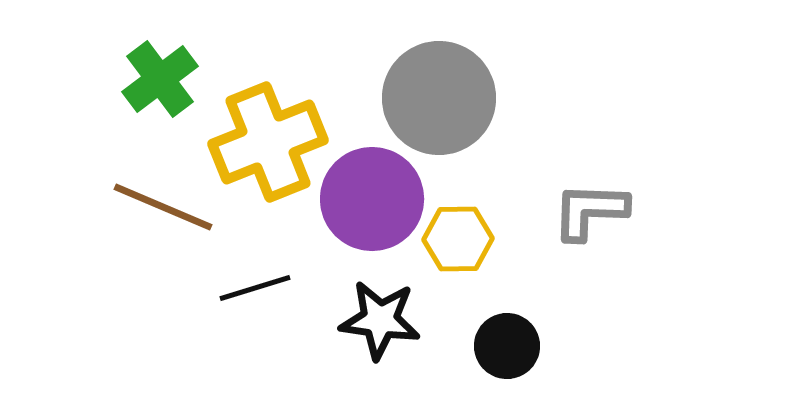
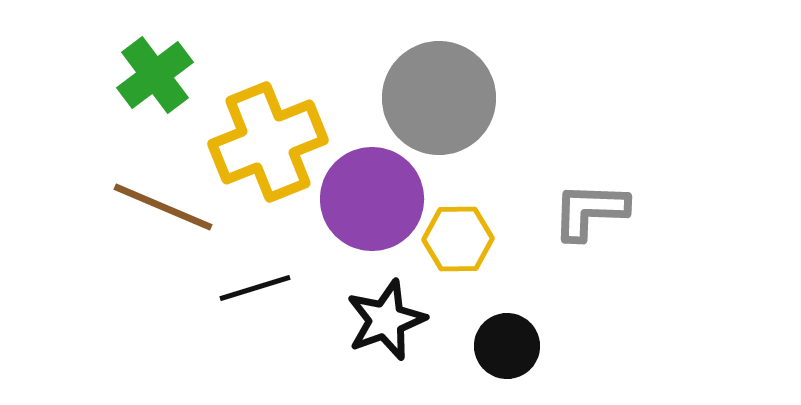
green cross: moved 5 px left, 4 px up
black star: moved 6 px right; rotated 28 degrees counterclockwise
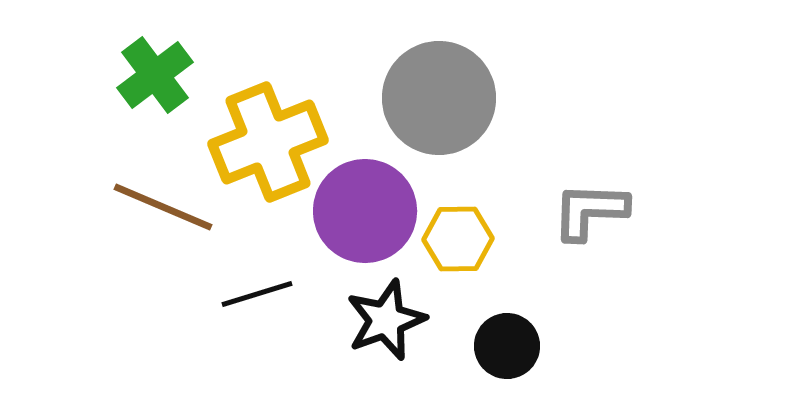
purple circle: moved 7 px left, 12 px down
black line: moved 2 px right, 6 px down
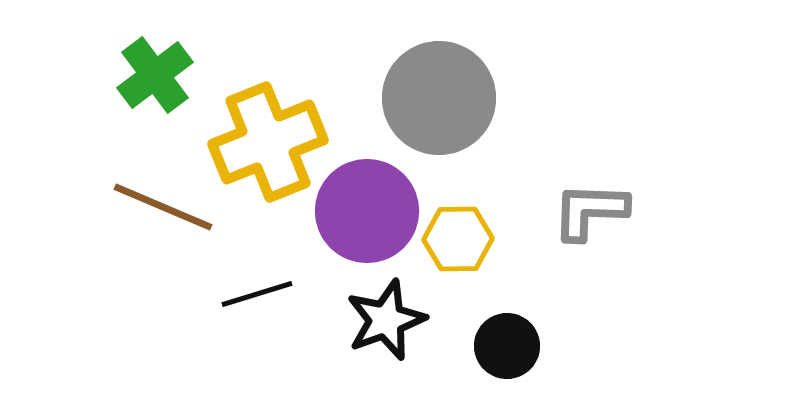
purple circle: moved 2 px right
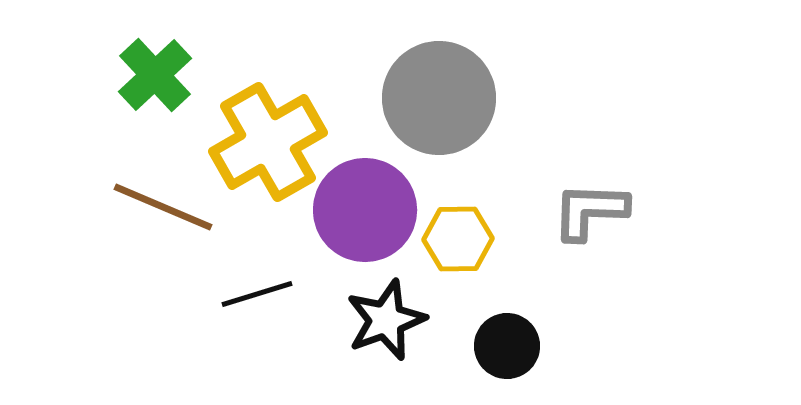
green cross: rotated 6 degrees counterclockwise
yellow cross: rotated 8 degrees counterclockwise
purple circle: moved 2 px left, 1 px up
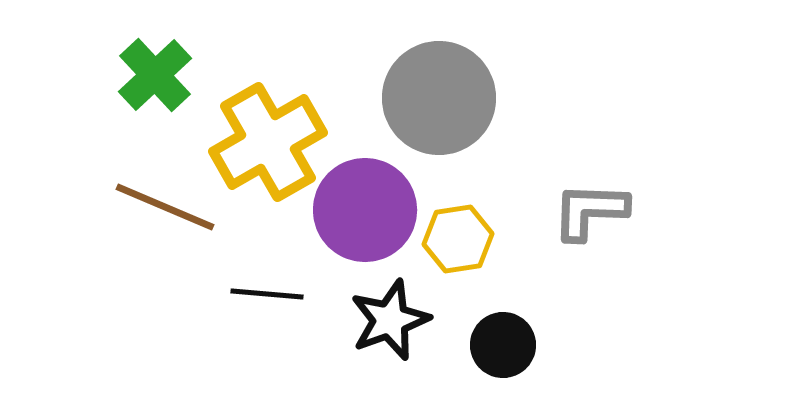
brown line: moved 2 px right
yellow hexagon: rotated 8 degrees counterclockwise
black line: moved 10 px right; rotated 22 degrees clockwise
black star: moved 4 px right
black circle: moved 4 px left, 1 px up
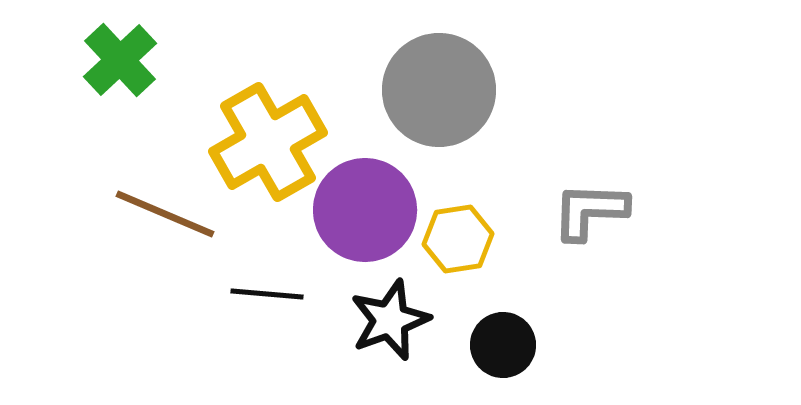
green cross: moved 35 px left, 15 px up
gray circle: moved 8 px up
brown line: moved 7 px down
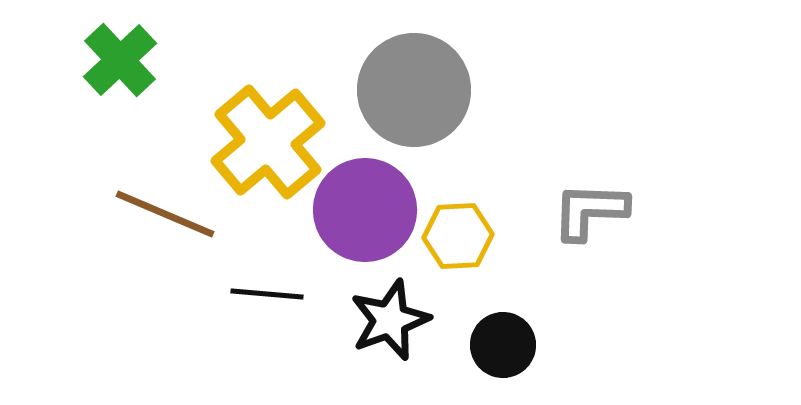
gray circle: moved 25 px left
yellow cross: rotated 10 degrees counterclockwise
yellow hexagon: moved 3 px up; rotated 6 degrees clockwise
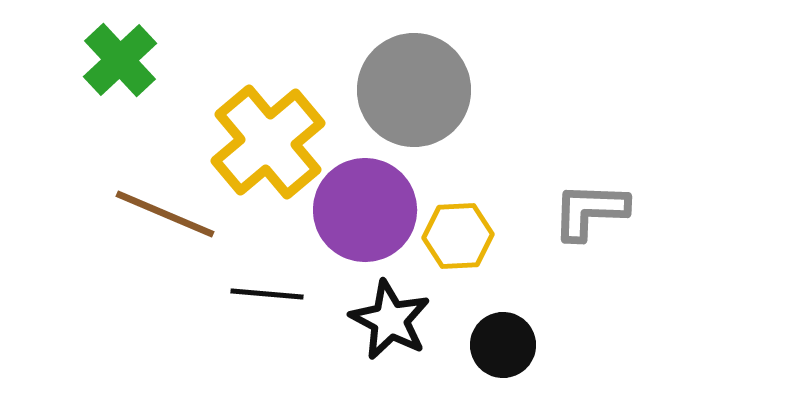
black star: rotated 24 degrees counterclockwise
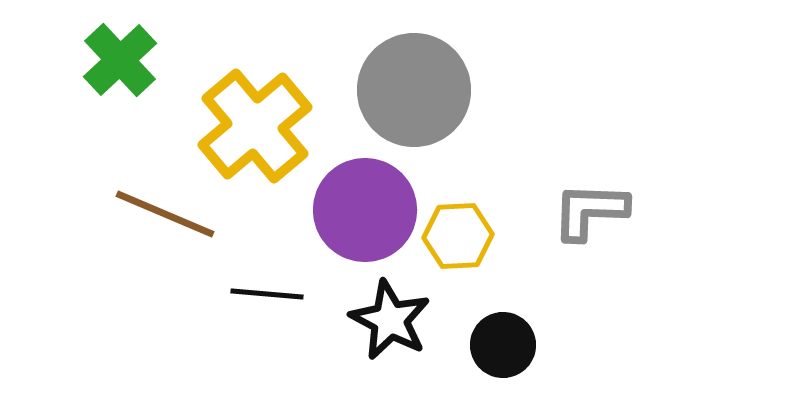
yellow cross: moved 13 px left, 16 px up
